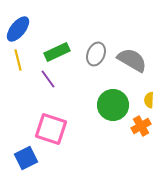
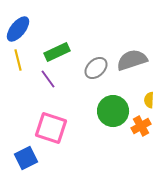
gray ellipse: moved 14 px down; rotated 25 degrees clockwise
gray semicircle: rotated 48 degrees counterclockwise
green circle: moved 6 px down
pink square: moved 1 px up
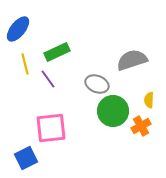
yellow line: moved 7 px right, 4 px down
gray ellipse: moved 1 px right, 16 px down; rotated 65 degrees clockwise
pink square: rotated 24 degrees counterclockwise
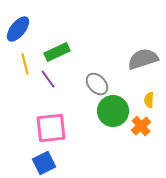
gray semicircle: moved 11 px right, 1 px up
gray ellipse: rotated 25 degrees clockwise
orange cross: rotated 12 degrees counterclockwise
blue square: moved 18 px right, 5 px down
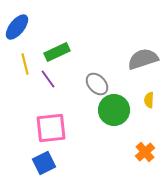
blue ellipse: moved 1 px left, 2 px up
green circle: moved 1 px right, 1 px up
orange cross: moved 4 px right, 26 px down
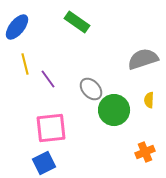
green rectangle: moved 20 px right, 30 px up; rotated 60 degrees clockwise
gray ellipse: moved 6 px left, 5 px down
orange cross: rotated 18 degrees clockwise
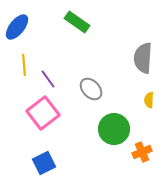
gray semicircle: moved 1 px up; rotated 68 degrees counterclockwise
yellow line: moved 1 px left, 1 px down; rotated 10 degrees clockwise
green circle: moved 19 px down
pink square: moved 8 px left, 15 px up; rotated 32 degrees counterclockwise
orange cross: moved 3 px left
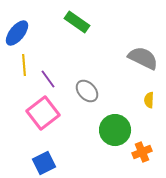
blue ellipse: moved 6 px down
gray semicircle: rotated 112 degrees clockwise
gray ellipse: moved 4 px left, 2 px down
green circle: moved 1 px right, 1 px down
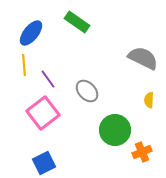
blue ellipse: moved 14 px right
